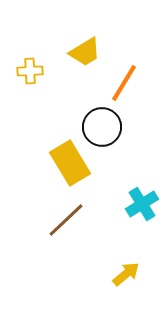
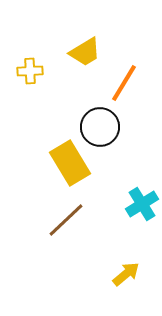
black circle: moved 2 px left
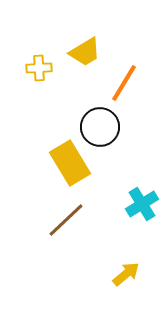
yellow cross: moved 9 px right, 3 px up
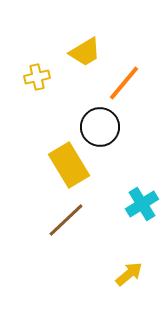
yellow cross: moved 2 px left, 9 px down; rotated 10 degrees counterclockwise
orange line: rotated 9 degrees clockwise
yellow rectangle: moved 1 px left, 2 px down
yellow arrow: moved 3 px right
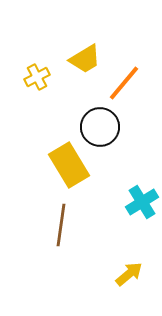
yellow trapezoid: moved 7 px down
yellow cross: rotated 15 degrees counterclockwise
cyan cross: moved 2 px up
brown line: moved 5 px left, 5 px down; rotated 39 degrees counterclockwise
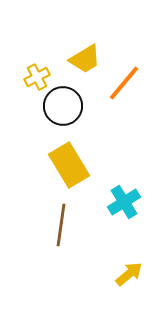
black circle: moved 37 px left, 21 px up
cyan cross: moved 18 px left
